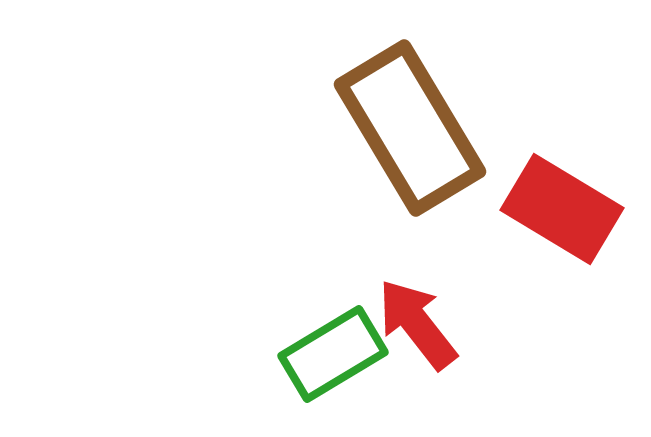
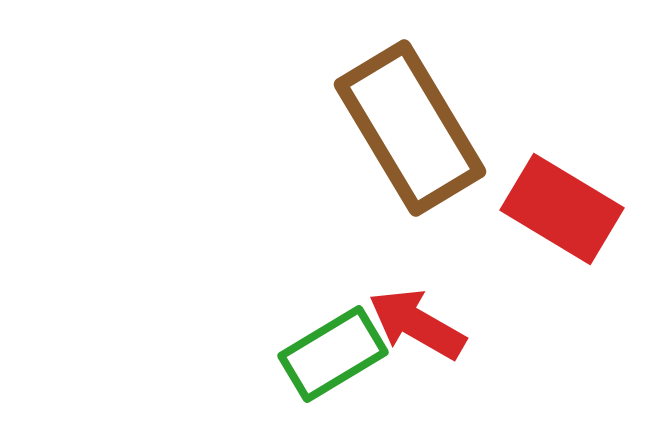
red arrow: rotated 22 degrees counterclockwise
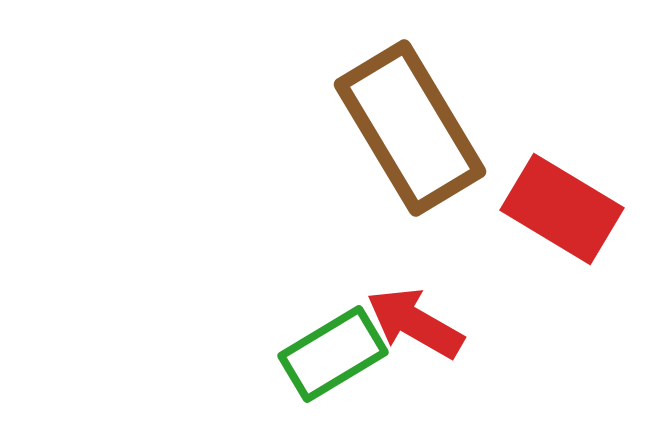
red arrow: moved 2 px left, 1 px up
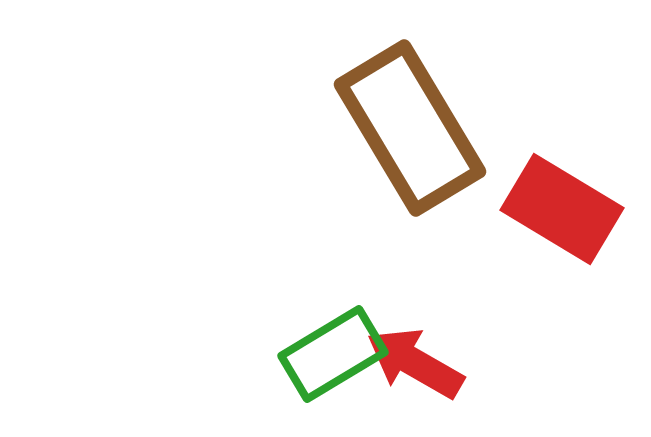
red arrow: moved 40 px down
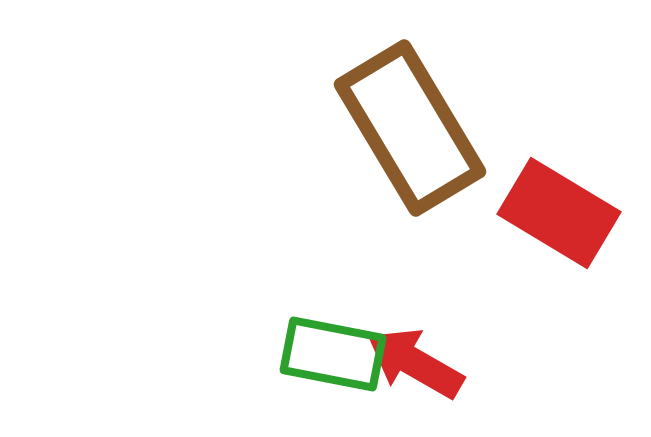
red rectangle: moved 3 px left, 4 px down
green rectangle: rotated 42 degrees clockwise
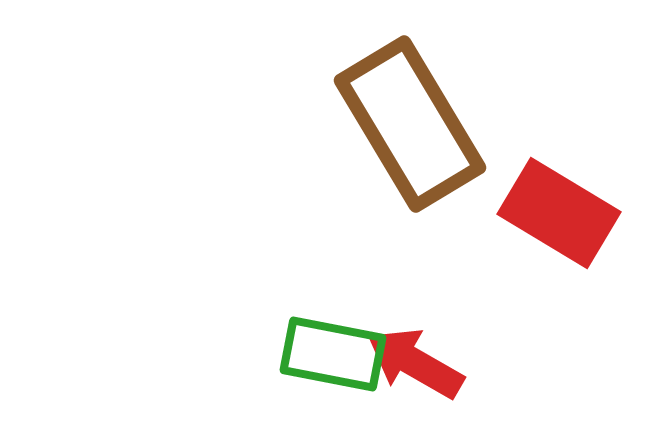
brown rectangle: moved 4 px up
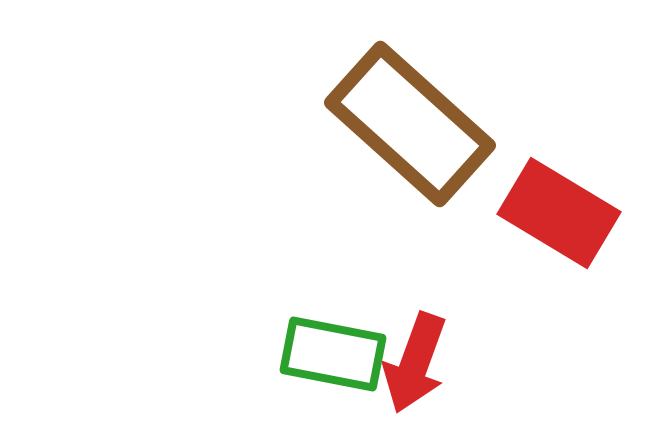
brown rectangle: rotated 17 degrees counterclockwise
red arrow: rotated 100 degrees counterclockwise
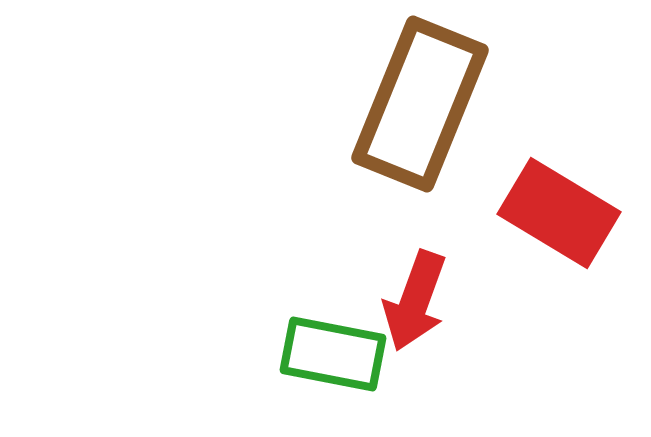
brown rectangle: moved 10 px right, 20 px up; rotated 70 degrees clockwise
red arrow: moved 62 px up
